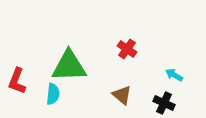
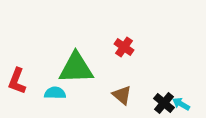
red cross: moved 3 px left, 2 px up
green triangle: moved 7 px right, 2 px down
cyan arrow: moved 7 px right, 29 px down
cyan semicircle: moved 2 px right, 1 px up; rotated 95 degrees counterclockwise
black cross: rotated 15 degrees clockwise
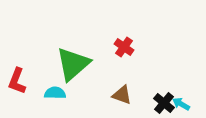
green triangle: moved 3 px left, 4 px up; rotated 39 degrees counterclockwise
brown triangle: rotated 20 degrees counterclockwise
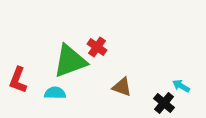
red cross: moved 27 px left
green triangle: moved 3 px left, 3 px up; rotated 21 degrees clockwise
red L-shape: moved 1 px right, 1 px up
brown triangle: moved 8 px up
cyan arrow: moved 18 px up
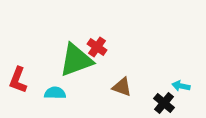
green triangle: moved 6 px right, 1 px up
cyan arrow: rotated 18 degrees counterclockwise
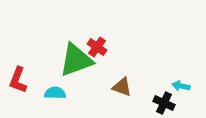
black cross: rotated 15 degrees counterclockwise
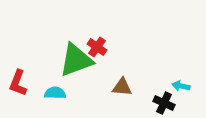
red L-shape: moved 3 px down
brown triangle: rotated 15 degrees counterclockwise
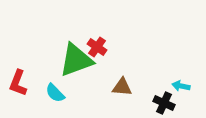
cyan semicircle: rotated 135 degrees counterclockwise
